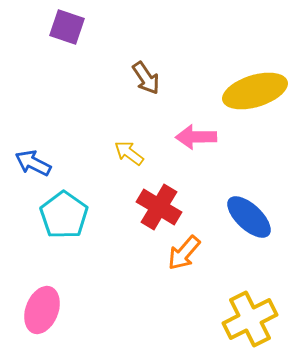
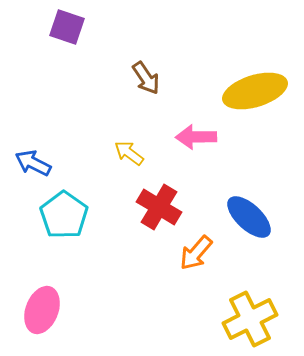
orange arrow: moved 12 px right
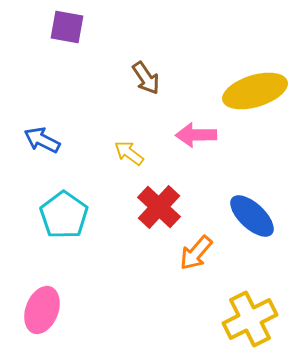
purple square: rotated 9 degrees counterclockwise
pink arrow: moved 2 px up
blue arrow: moved 9 px right, 23 px up
red cross: rotated 12 degrees clockwise
blue ellipse: moved 3 px right, 1 px up
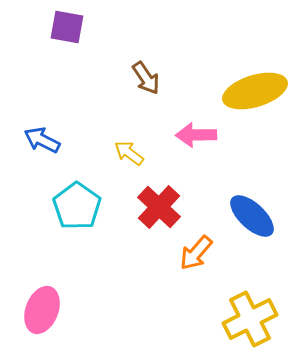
cyan pentagon: moved 13 px right, 9 px up
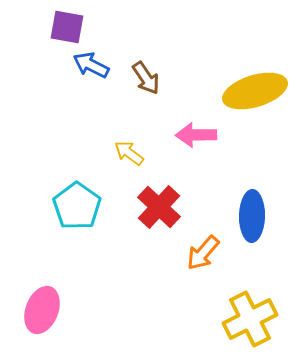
blue arrow: moved 49 px right, 75 px up
blue ellipse: rotated 48 degrees clockwise
orange arrow: moved 7 px right
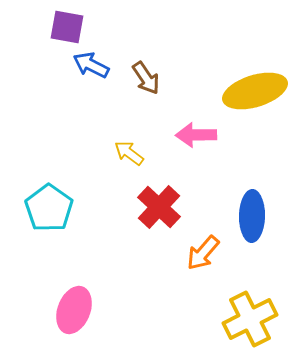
cyan pentagon: moved 28 px left, 2 px down
pink ellipse: moved 32 px right
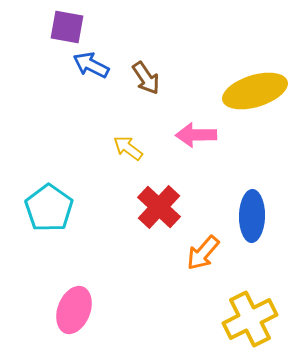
yellow arrow: moved 1 px left, 5 px up
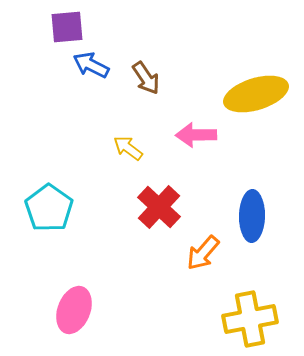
purple square: rotated 15 degrees counterclockwise
yellow ellipse: moved 1 px right, 3 px down
yellow cross: rotated 16 degrees clockwise
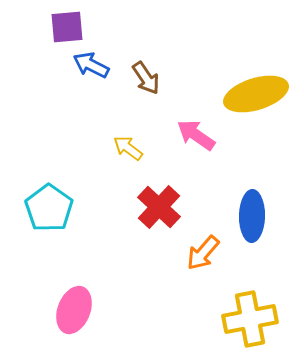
pink arrow: rotated 36 degrees clockwise
